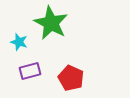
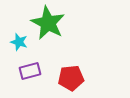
green star: moved 3 px left
red pentagon: rotated 30 degrees counterclockwise
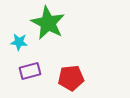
cyan star: rotated 12 degrees counterclockwise
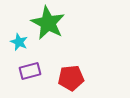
cyan star: rotated 18 degrees clockwise
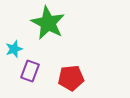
cyan star: moved 5 px left, 7 px down; rotated 30 degrees clockwise
purple rectangle: rotated 55 degrees counterclockwise
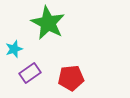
purple rectangle: moved 2 px down; rotated 35 degrees clockwise
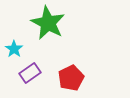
cyan star: rotated 18 degrees counterclockwise
red pentagon: rotated 20 degrees counterclockwise
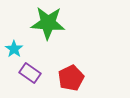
green star: rotated 24 degrees counterclockwise
purple rectangle: rotated 70 degrees clockwise
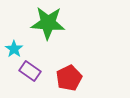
purple rectangle: moved 2 px up
red pentagon: moved 2 px left
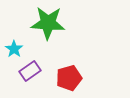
purple rectangle: rotated 70 degrees counterclockwise
red pentagon: rotated 10 degrees clockwise
